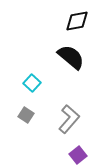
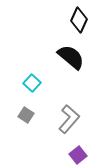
black diamond: moved 2 px right, 1 px up; rotated 55 degrees counterclockwise
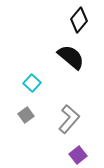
black diamond: rotated 15 degrees clockwise
gray square: rotated 21 degrees clockwise
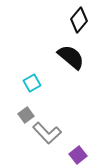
cyan square: rotated 18 degrees clockwise
gray L-shape: moved 22 px left, 14 px down; rotated 96 degrees clockwise
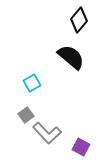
purple square: moved 3 px right, 8 px up; rotated 24 degrees counterclockwise
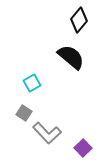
gray square: moved 2 px left, 2 px up; rotated 21 degrees counterclockwise
purple square: moved 2 px right, 1 px down; rotated 18 degrees clockwise
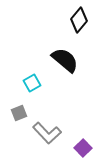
black semicircle: moved 6 px left, 3 px down
gray square: moved 5 px left; rotated 35 degrees clockwise
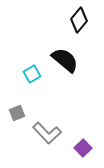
cyan square: moved 9 px up
gray square: moved 2 px left
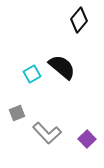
black semicircle: moved 3 px left, 7 px down
purple square: moved 4 px right, 9 px up
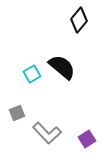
purple square: rotated 12 degrees clockwise
